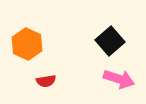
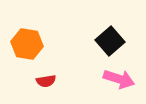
orange hexagon: rotated 16 degrees counterclockwise
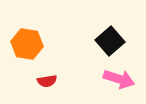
red semicircle: moved 1 px right
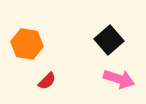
black square: moved 1 px left, 1 px up
red semicircle: rotated 36 degrees counterclockwise
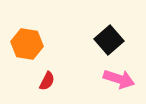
red semicircle: rotated 18 degrees counterclockwise
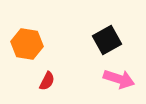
black square: moved 2 px left; rotated 12 degrees clockwise
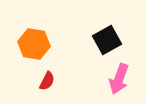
orange hexagon: moved 7 px right
pink arrow: rotated 92 degrees clockwise
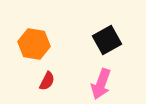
pink arrow: moved 18 px left, 5 px down
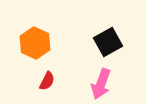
black square: moved 1 px right, 2 px down
orange hexagon: moved 1 px right, 1 px up; rotated 16 degrees clockwise
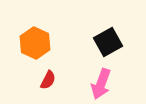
red semicircle: moved 1 px right, 1 px up
